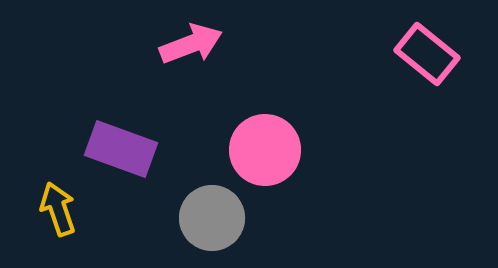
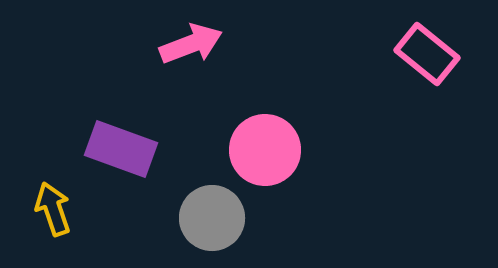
yellow arrow: moved 5 px left
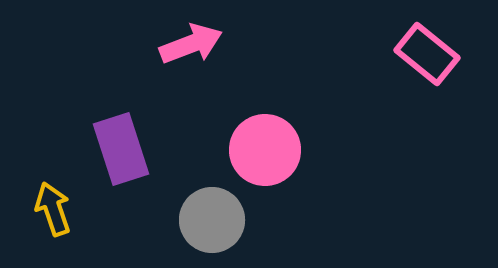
purple rectangle: rotated 52 degrees clockwise
gray circle: moved 2 px down
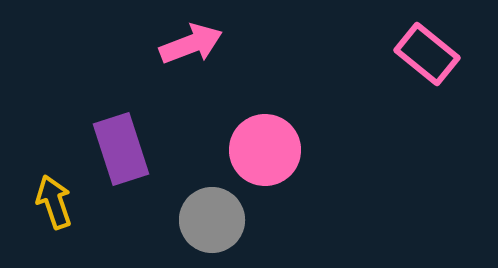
yellow arrow: moved 1 px right, 7 px up
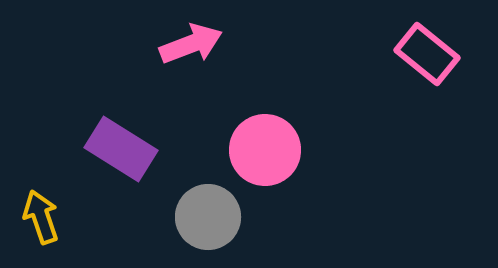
purple rectangle: rotated 40 degrees counterclockwise
yellow arrow: moved 13 px left, 15 px down
gray circle: moved 4 px left, 3 px up
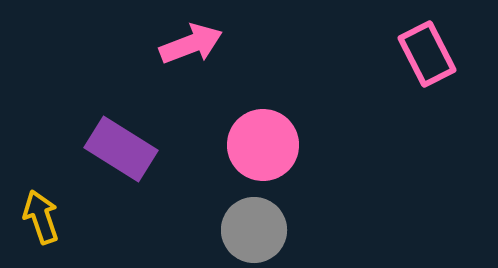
pink rectangle: rotated 24 degrees clockwise
pink circle: moved 2 px left, 5 px up
gray circle: moved 46 px right, 13 px down
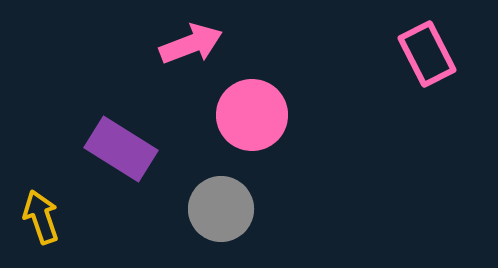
pink circle: moved 11 px left, 30 px up
gray circle: moved 33 px left, 21 px up
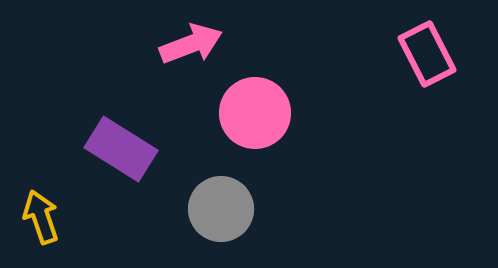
pink circle: moved 3 px right, 2 px up
